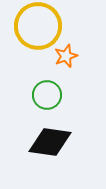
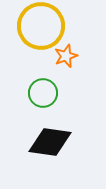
yellow circle: moved 3 px right
green circle: moved 4 px left, 2 px up
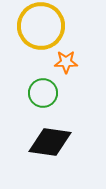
orange star: moved 6 px down; rotated 20 degrees clockwise
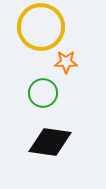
yellow circle: moved 1 px down
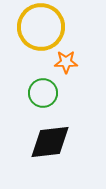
black diamond: rotated 15 degrees counterclockwise
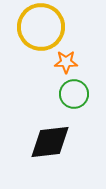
green circle: moved 31 px right, 1 px down
